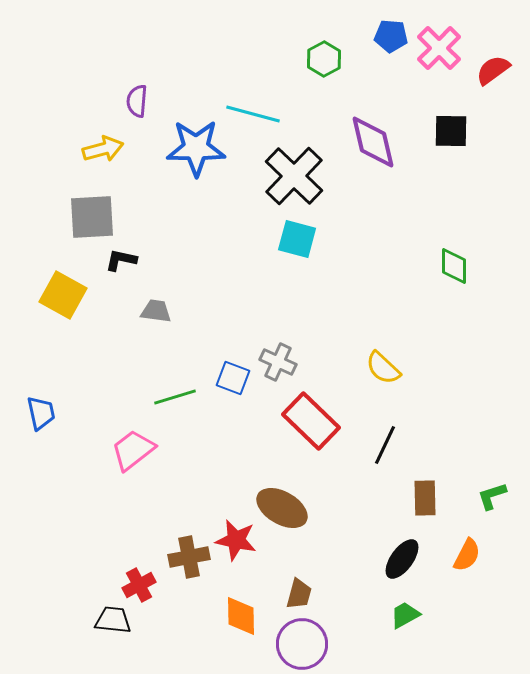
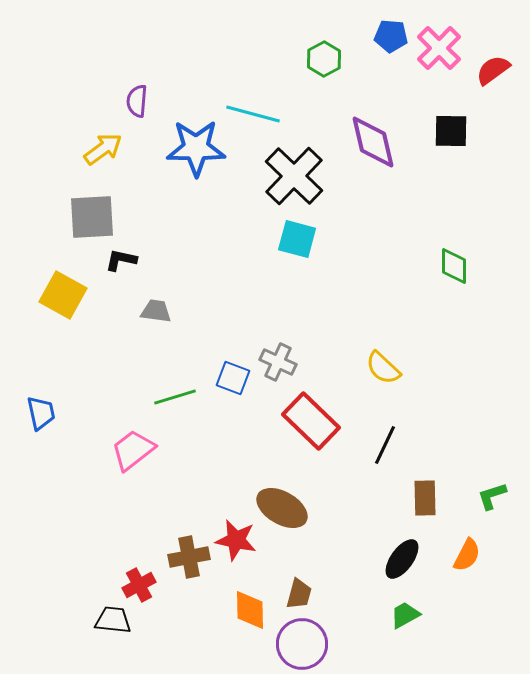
yellow arrow: rotated 21 degrees counterclockwise
orange diamond: moved 9 px right, 6 px up
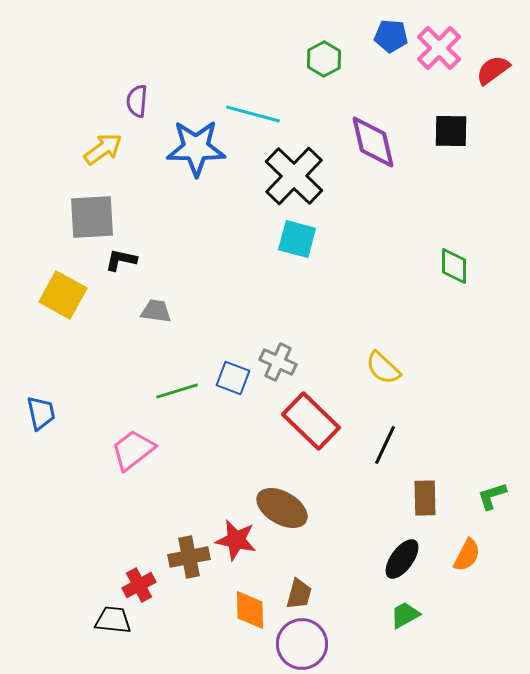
green line: moved 2 px right, 6 px up
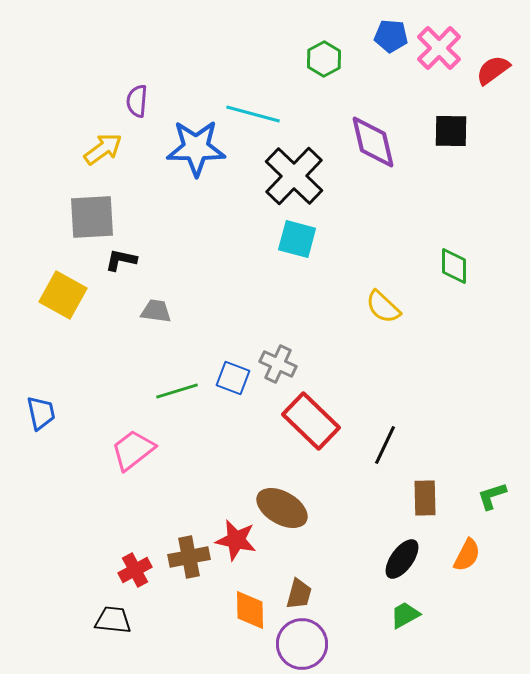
gray cross: moved 2 px down
yellow semicircle: moved 61 px up
red cross: moved 4 px left, 15 px up
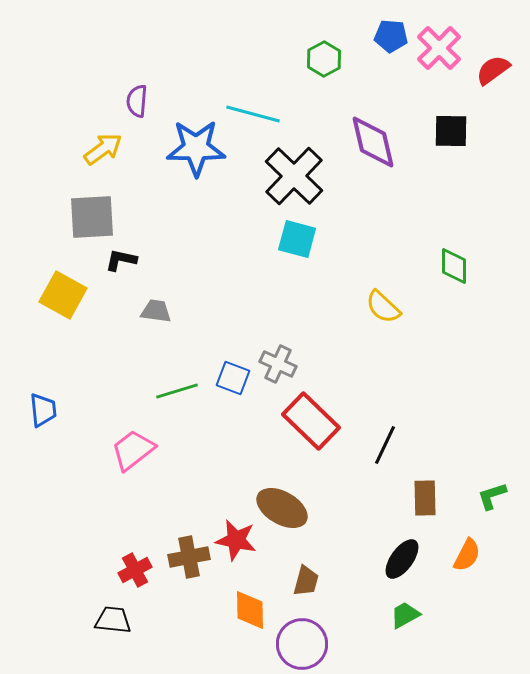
blue trapezoid: moved 2 px right, 3 px up; rotated 6 degrees clockwise
brown trapezoid: moved 7 px right, 13 px up
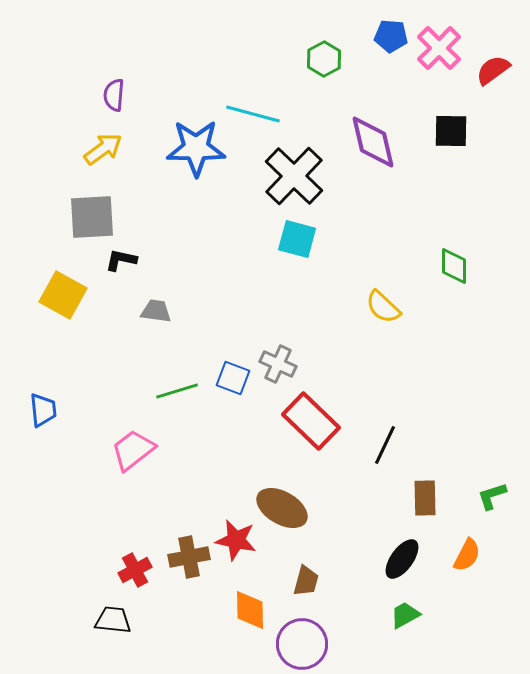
purple semicircle: moved 23 px left, 6 px up
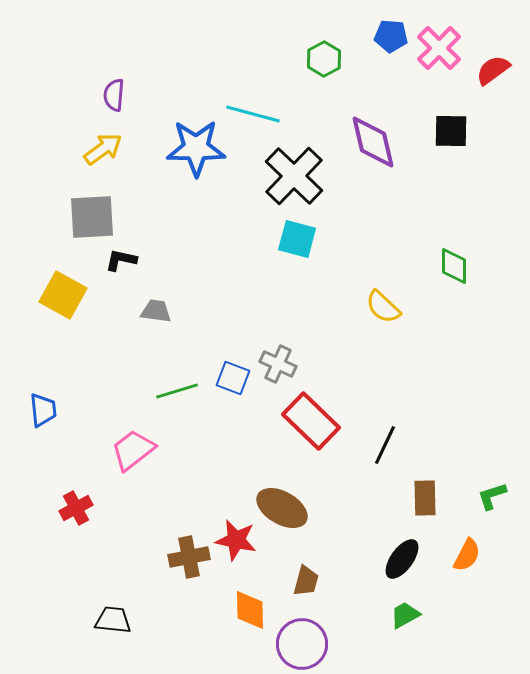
red cross: moved 59 px left, 62 px up
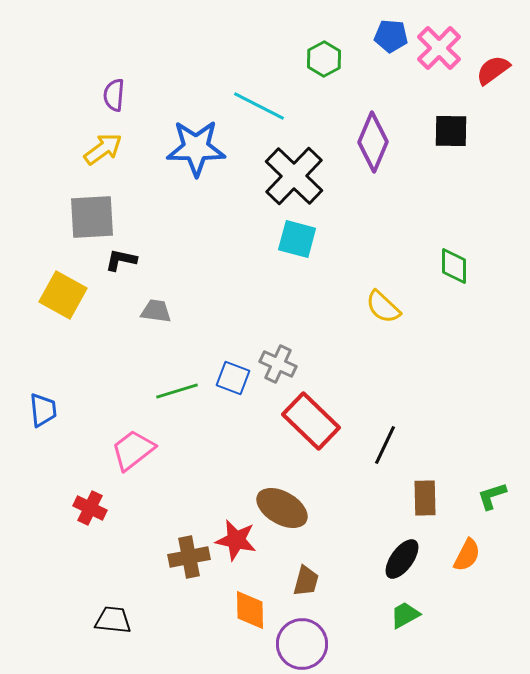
cyan line: moved 6 px right, 8 px up; rotated 12 degrees clockwise
purple diamond: rotated 36 degrees clockwise
red cross: moved 14 px right; rotated 36 degrees counterclockwise
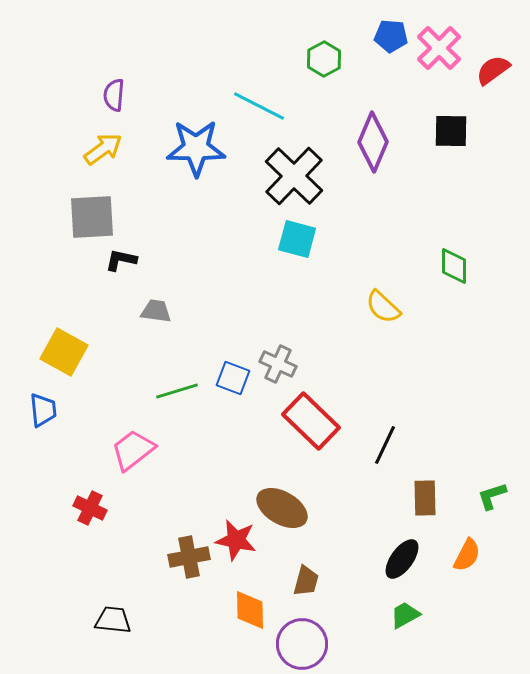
yellow square: moved 1 px right, 57 px down
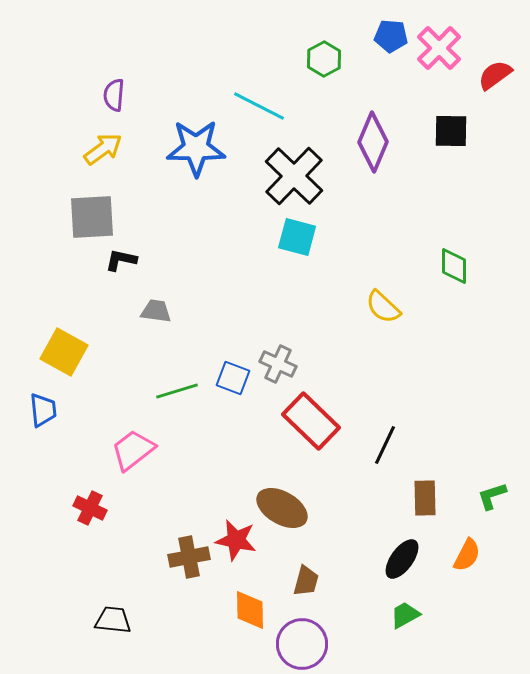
red semicircle: moved 2 px right, 5 px down
cyan square: moved 2 px up
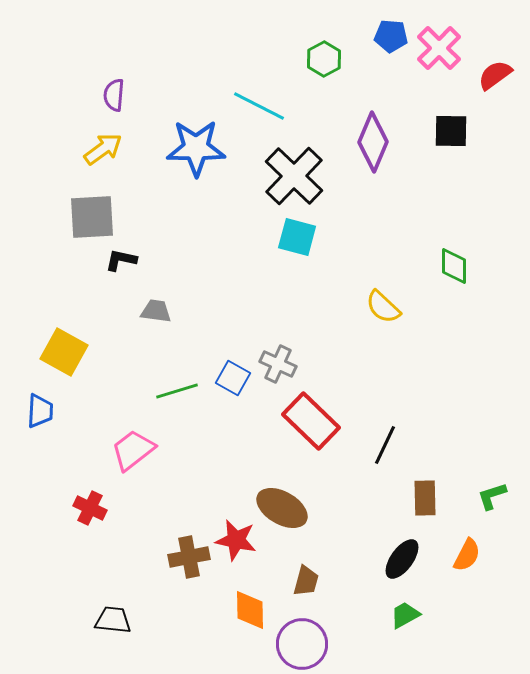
blue square: rotated 8 degrees clockwise
blue trapezoid: moved 3 px left, 1 px down; rotated 9 degrees clockwise
